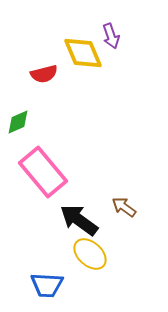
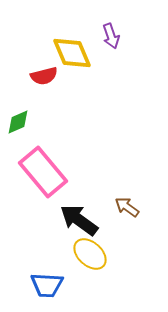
yellow diamond: moved 11 px left
red semicircle: moved 2 px down
brown arrow: moved 3 px right
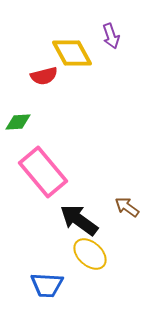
yellow diamond: rotated 6 degrees counterclockwise
green diamond: rotated 20 degrees clockwise
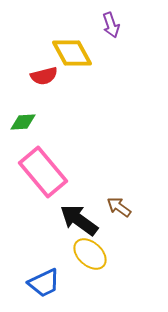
purple arrow: moved 11 px up
green diamond: moved 5 px right
brown arrow: moved 8 px left
blue trapezoid: moved 3 px left, 2 px up; rotated 28 degrees counterclockwise
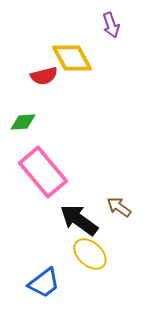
yellow diamond: moved 5 px down
blue trapezoid: rotated 12 degrees counterclockwise
